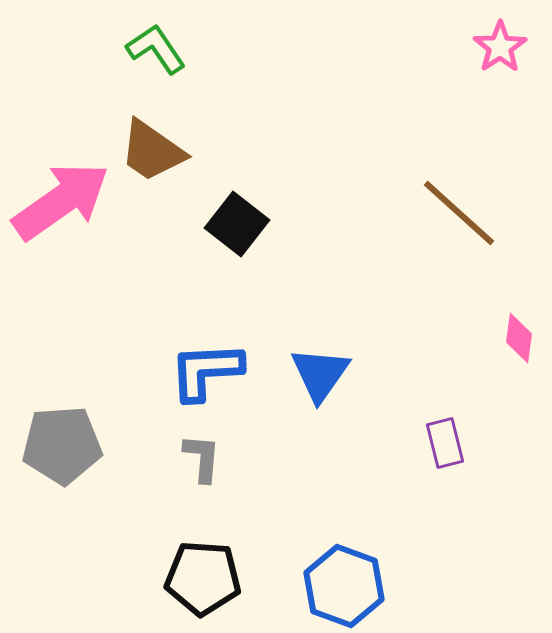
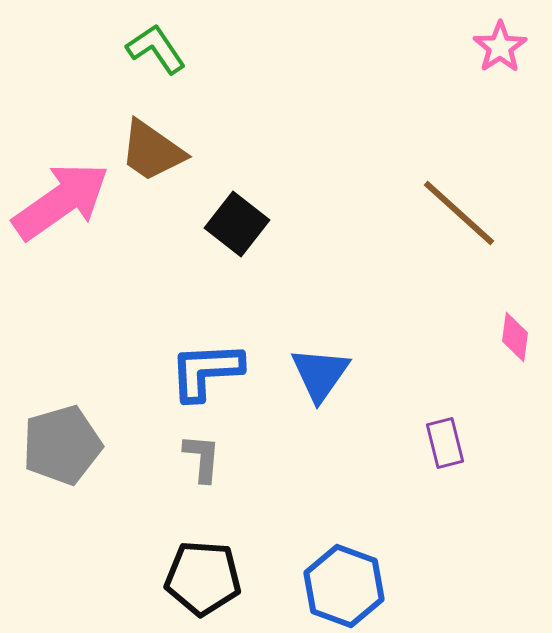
pink diamond: moved 4 px left, 1 px up
gray pentagon: rotated 12 degrees counterclockwise
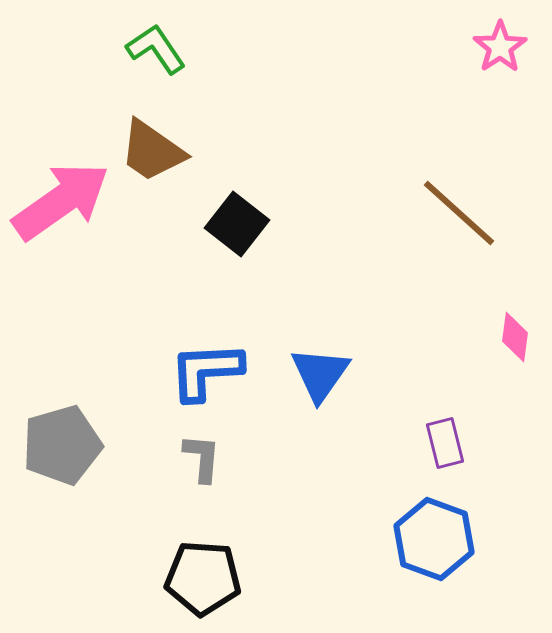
blue hexagon: moved 90 px right, 47 px up
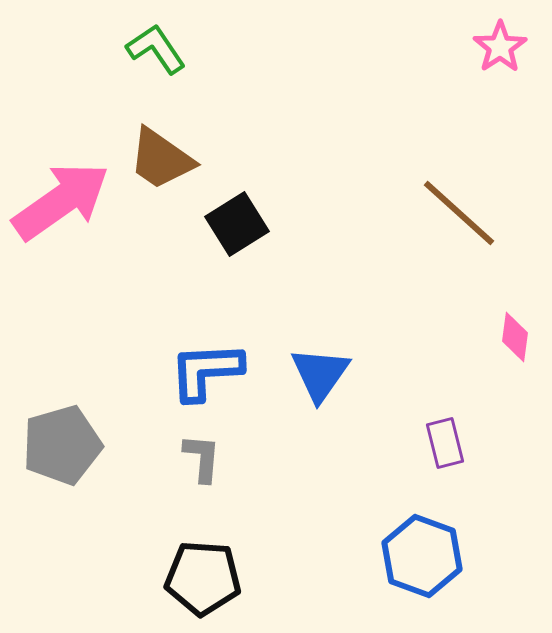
brown trapezoid: moved 9 px right, 8 px down
black square: rotated 20 degrees clockwise
blue hexagon: moved 12 px left, 17 px down
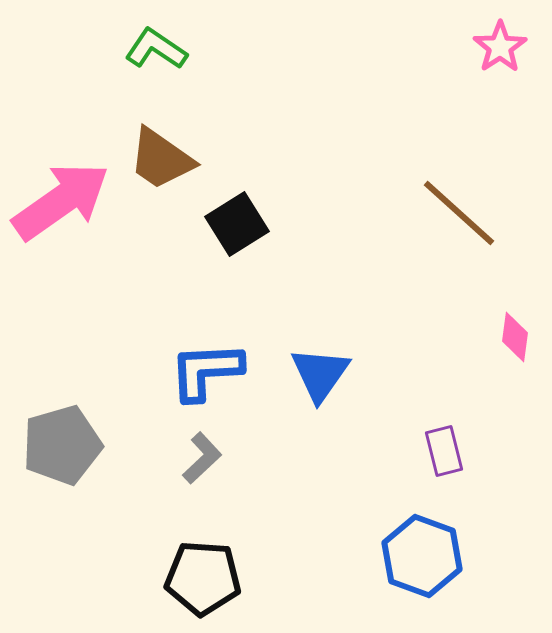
green L-shape: rotated 22 degrees counterclockwise
purple rectangle: moved 1 px left, 8 px down
gray L-shape: rotated 42 degrees clockwise
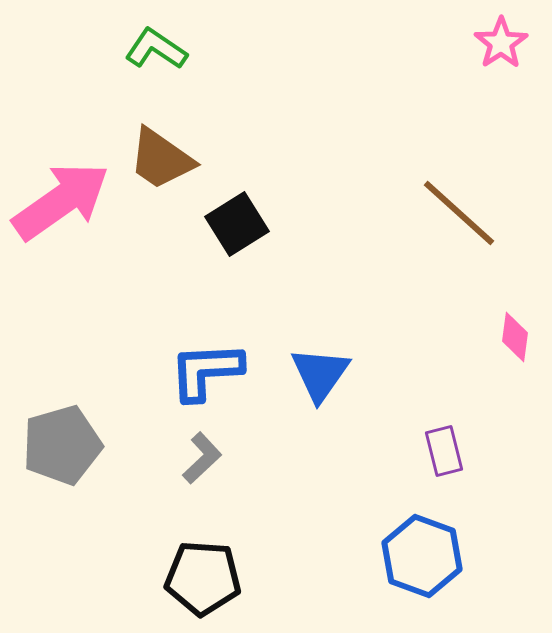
pink star: moved 1 px right, 4 px up
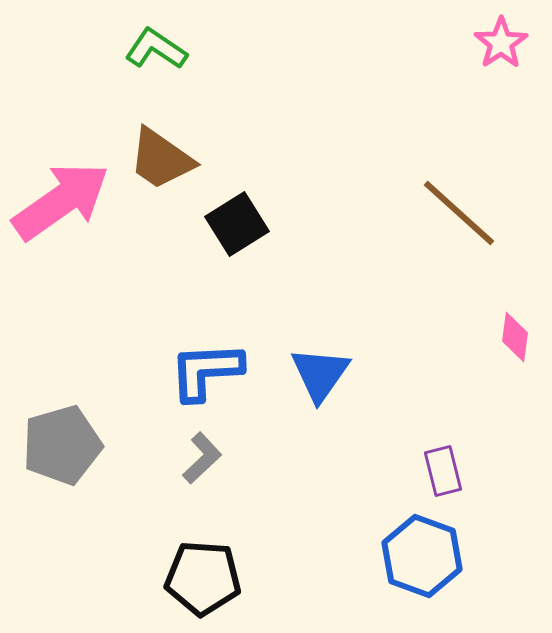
purple rectangle: moved 1 px left, 20 px down
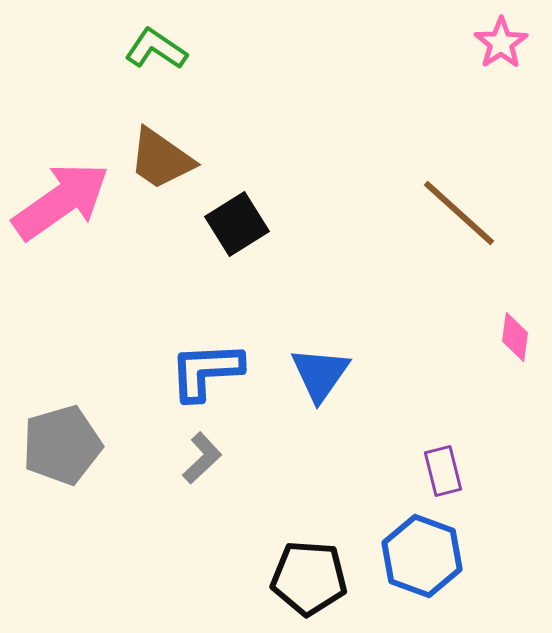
black pentagon: moved 106 px right
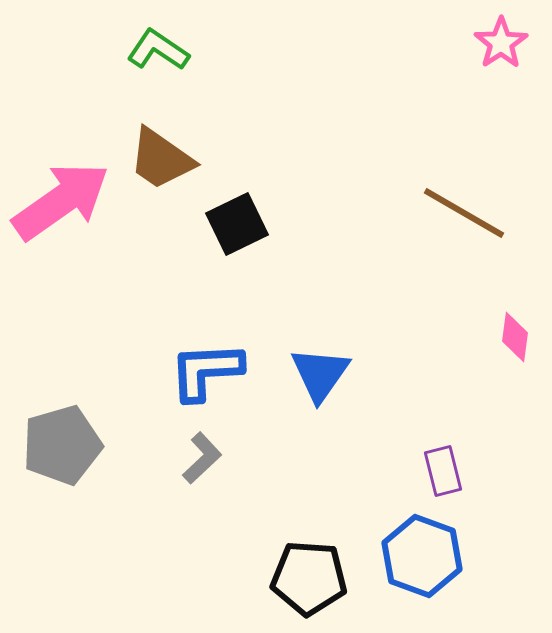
green L-shape: moved 2 px right, 1 px down
brown line: moved 5 px right; rotated 12 degrees counterclockwise
black square: rotated 6 degrees clockwise
